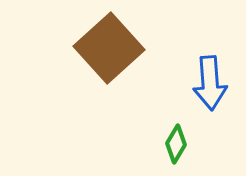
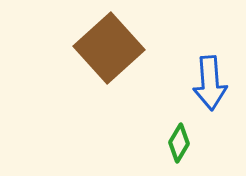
green diamond: moved 3 px right, 1 px up
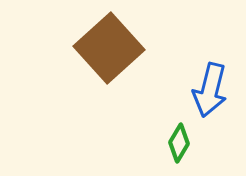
blue arrow: moved 7 px down; rotated 18 degrees clockwise
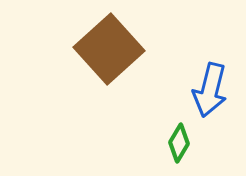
brown square: moved 1 px down
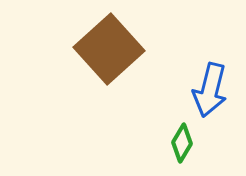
green diamond: moved 3 px right
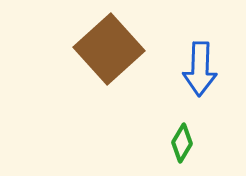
blue arrow: moved 10 px left, 21 px up; rotated 12 degrees counterclockwise
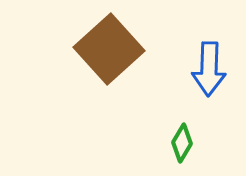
blue arrow: moved 9 px right
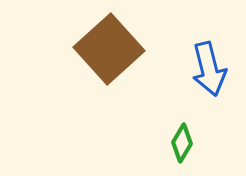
blue arrow: rotated 16 degrees counterclockwise
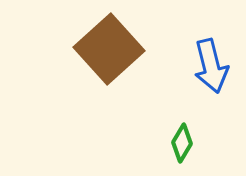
blue arrow: moved 2 px right, 3 px up
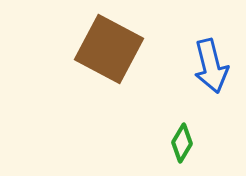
brown square: rotated 20 degrees counterclockwise
